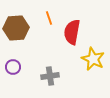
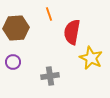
orange line: moved 4 px up
yellow star: moved 2 px left, 1 px up
purple circle: moved 5 px up
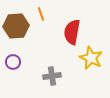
orange line: moved 8 px left
brown hexagon: moved 2 px up
gray cross: moved 2 px right
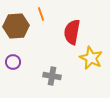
gray cross: rotated 18 degrees clockwise
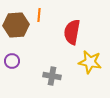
orange line: moved 2 px left, 1 px down; rotated 24 degrees clockwise
brown hexagon: moved 1 px up
yellow star: moved 1 px left, 4 px down; rotated 15 degrees counterclockwise
purple circle: moved 1 px left, 1 px up
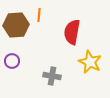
yellow star: rotated 15 degrees clockwise
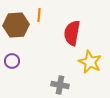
red semicircle: moved 1 px down
gray cross: moved 8 px right, 9 px down
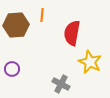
orange line: moved 3 px right
purple circle: moved 8 px down
gray cross: moved 1 px right, 1 px up; rotated 18 degrees clockwise
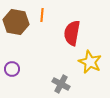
brown hexagon: moved 3 px up; rotated 15 degrees clockwise
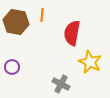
purple circle: moved 2 px up
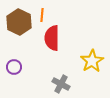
brown hexagon: moved 3 px right; rotated 15 degrees clockwise
red semicircle: moved 20 px left, 5 px down; rotated 10 degrees counterclockwise
yellow star: moved 2 px right, 1 px up; rotated 15 degrees clockwise
purple circle: moved 2 px right
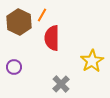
orange line: rotated 24 degrees clockwise
gray cross: rotated 18 degrees clockwise
